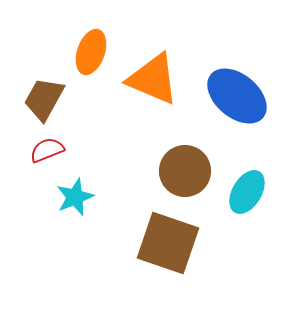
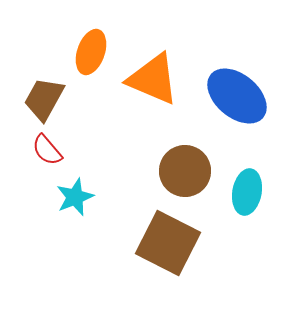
red semicircle: rotated 108 degrees counterclockwise
cyan ellipse: rotated 21 degrees counterclockwise
brown square: rotated 8 degrees clockwise
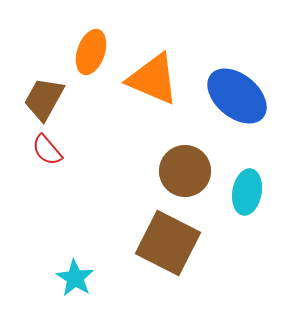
cyan star: moved 81 px down; rotated 18 degrees counterclockwise
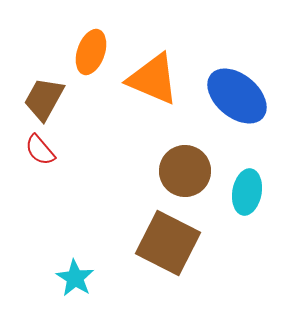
red semicircle: moved 7 px left
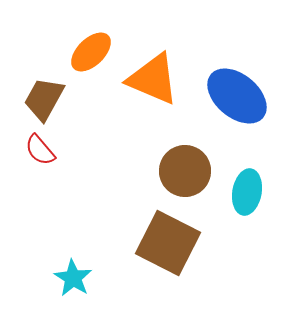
orange ellipse: rotated 27 degrees clockwise
cyan star: moved 2 px left
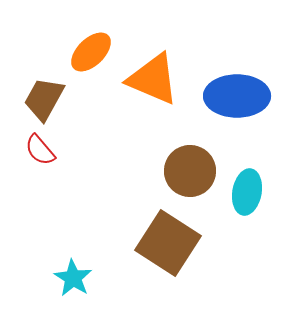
blue ellipse: rotated 40 degrees counterclockwise
brown circle: moved 5 px right
brown square: rotated 6 degrees clockwise
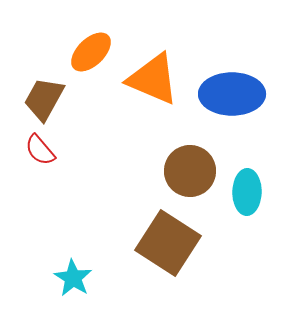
blue ellipse: moved 5 px left, 2 px up
cyan ellipse: rotated 9 degrees counterclockwise
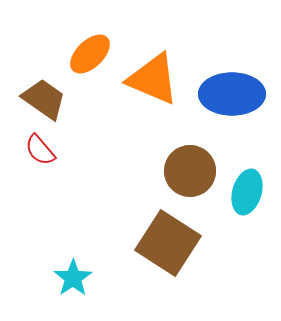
orange ellipse: moved 1 px left, 2 px down
brown trapezoid: rotated 96 degrees clockwise
cyan ellipse: rotated 15 degrees clockwise
cyan star: rotated 6 degrees clockwise
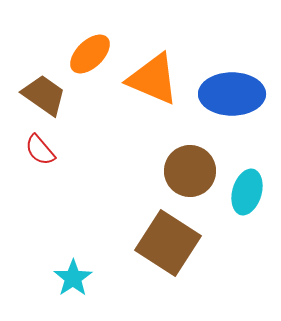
brown trapezoid: moved 4 px up
